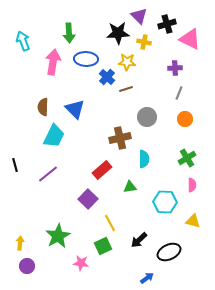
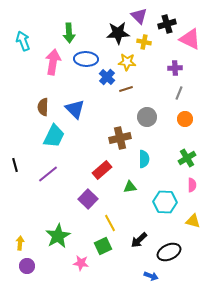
blue arrow: moved 4 px right, 2 px up; rotated 56 degrees clockwise
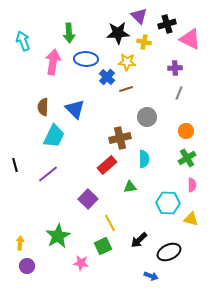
orange circle: moved 1 px right, 12 px down
red rectangle: moved 5 px right, 5 px up
cyan hexagon: moved 3 px right, 1 px down
yellow triangle: moved 2 px left, 2 px up
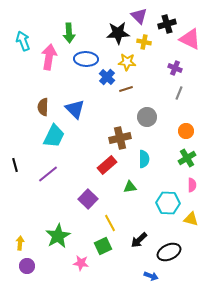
pink arrow: moved 4 px left, 5 px up
purple cross: rotated 24 degrees clockwise
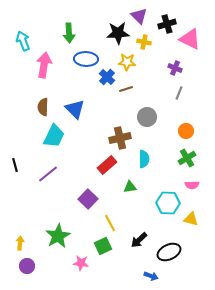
pink arrow: moved 5 px left, 8 px down
pink semicircle: rotated 88 degrees clockwise
